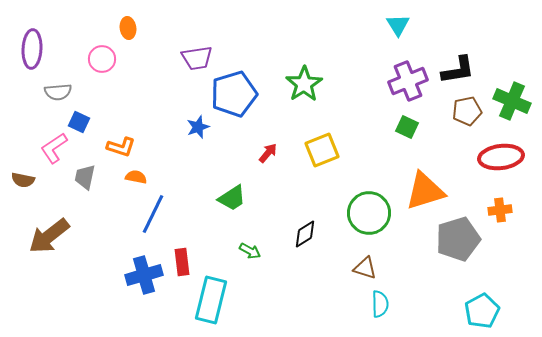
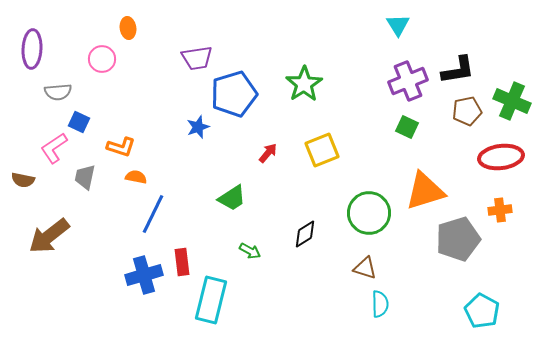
cyan pentagon: rotated 16 degrees counterclockwise
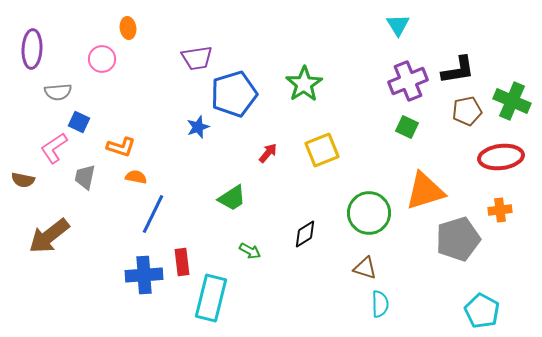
blue cross: rotated 12 degrees clockwise
cyan rectangle: moved 2 px up
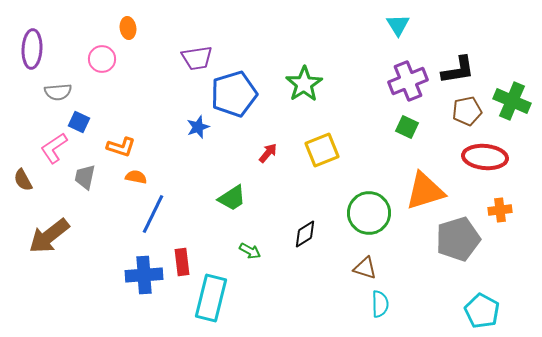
red ellipse: moved 16 px left; rotated 12 degrees clockwise
brown semicircle: rotated 50 degrees clockwise
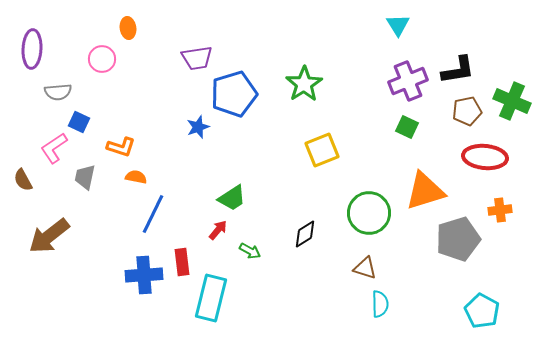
red arrow: moved 50 px left, 77 px down
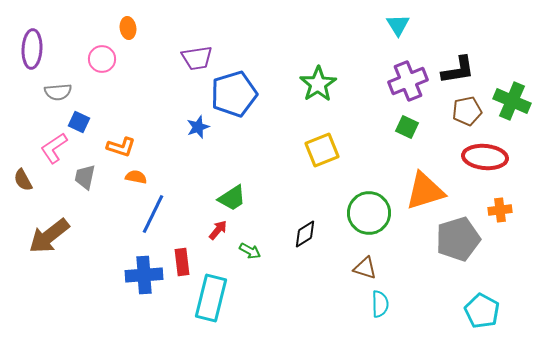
green star: moved 14 px right
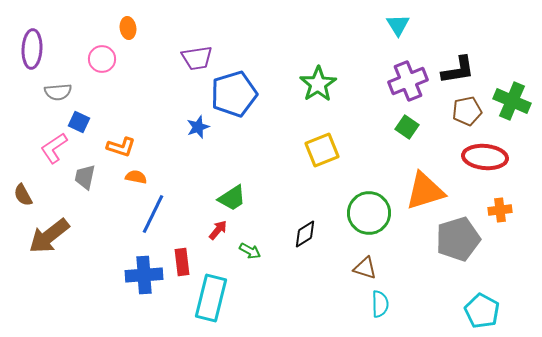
green square: rotated 10 degrees clockwise
brown semicircle: moved 15 px down
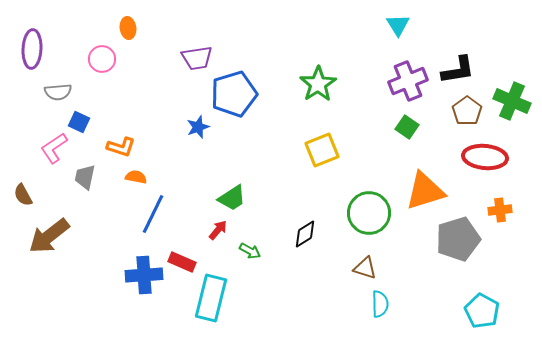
brown pentagon: rotated 24 degrees counterclockwise
red rectangle: rotated 60 degrees counterclockwise
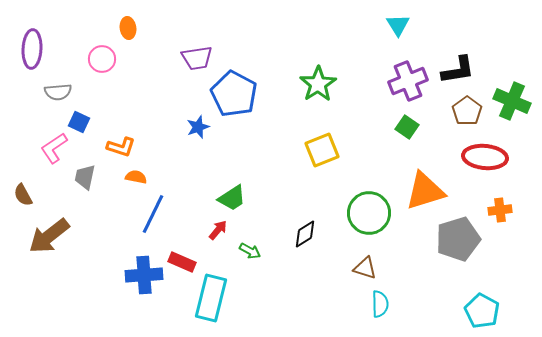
blue pentagon: rotated 27 degrees counterclockwise
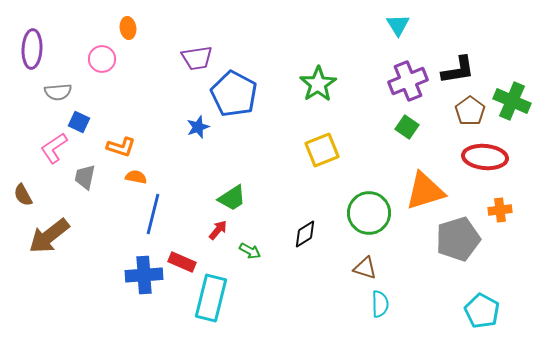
brown pentagon: moved 3 px right
blue line: rotated 12 degrees counterclockwise
